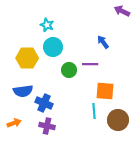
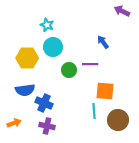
blue semicircle: moved 2 px right, 1 px up
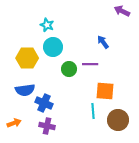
green circle: moved 1 px up
cyan line: moved 1 px left
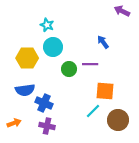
cyan line: rotated 49 degrees clockwise
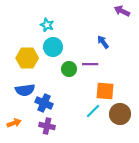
brown circle: moved 2 px right, 6 px up
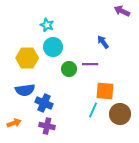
cyan line: moved 1 px up; rotated 21 degrees counterclockwise
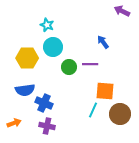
green circle: moved 2 px up
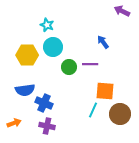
yellow hexagon: moved 3 px up
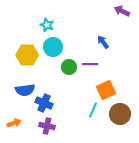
orange square: moved 1 px right, 1 px up; rotated 30 degrees counterclockwise
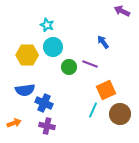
purple line: rotated 21 degrees clockwise
